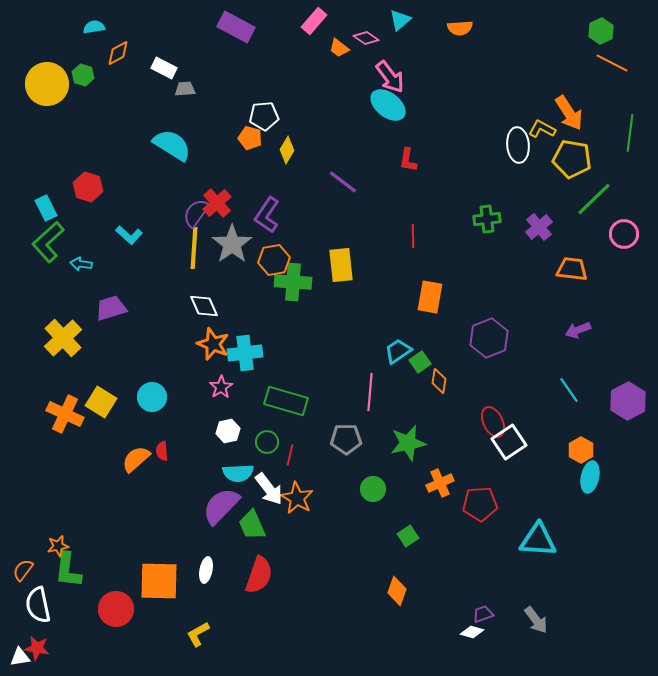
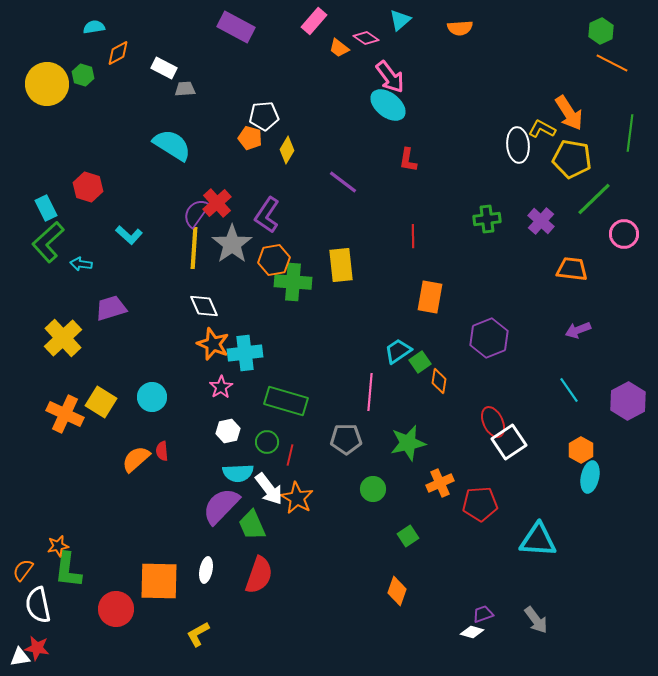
purple cross at (539, 227): moved 2 px right, 6 px up; rotated 8 degrees counterclockwise
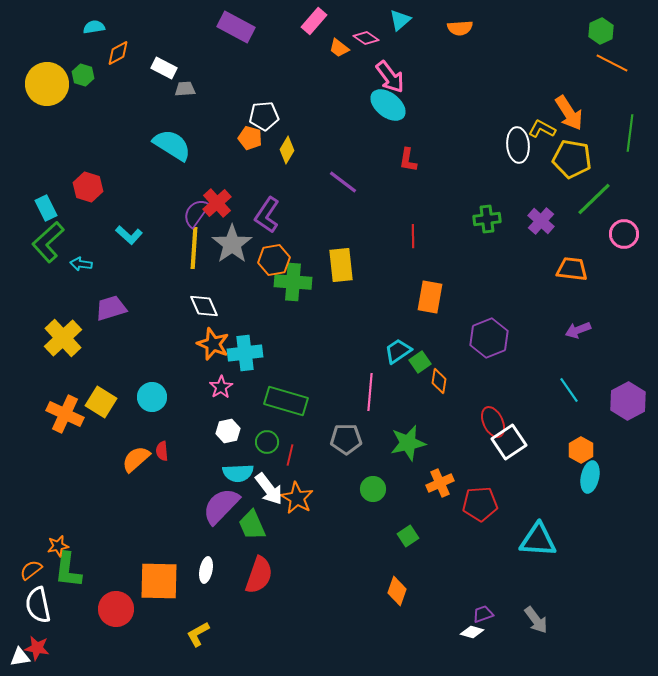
orange semicircle at (23, 570): moved 8 px right; rotated 15 degrees clockwise
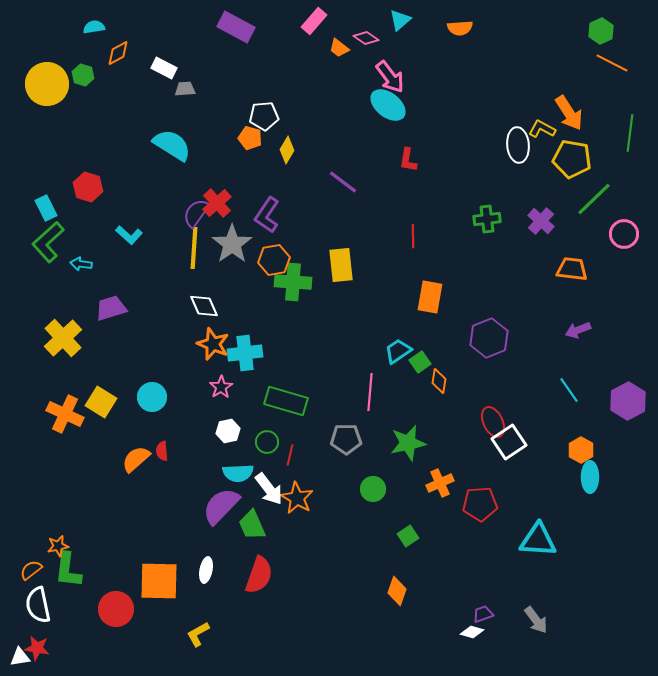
cyan ellipse at (590, 477): rotated 12 degrees counterclockwise
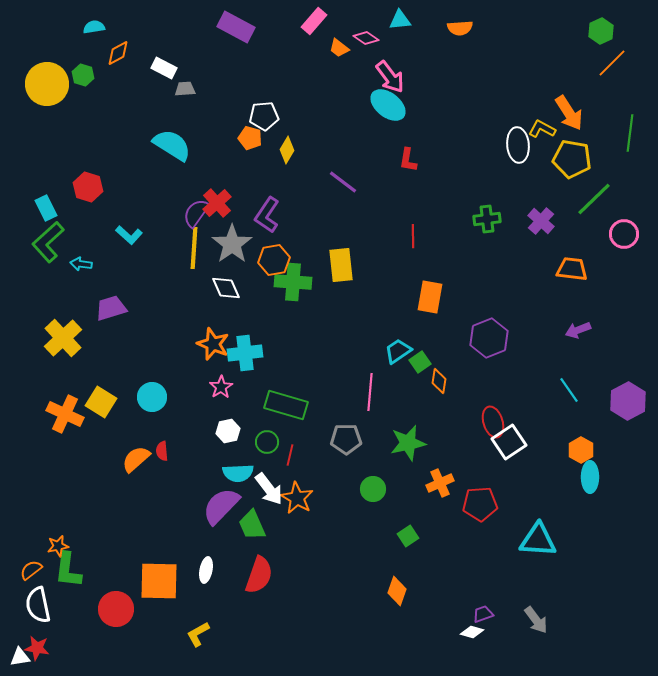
cyan triangle at (400, 20): rotated 35 degrees clockwise
orange line at (612, 63): rotated 72 degrees counterclockwise
white diamond at (204, 306): moved 22 px right, 18 px up
green rectangle at (286, 401): moved 4 px down
red ellipse at (493, 422): rotated 8 degrees clockwise
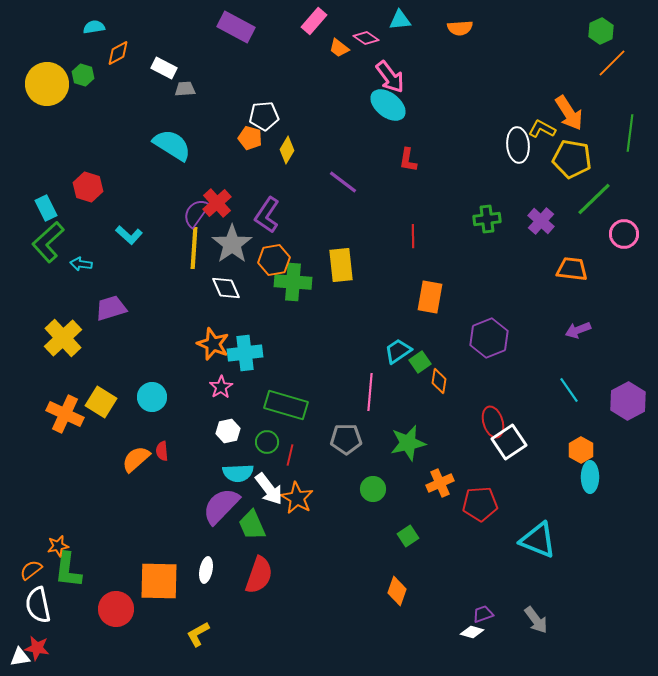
cyan triangle at (538, 540): rotated 18 degrees clockwise
